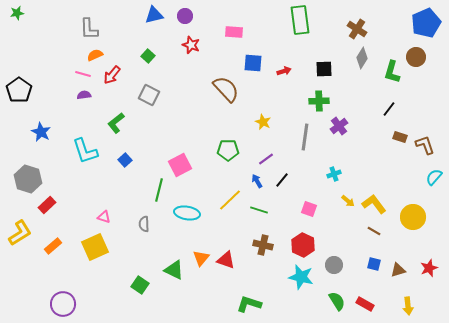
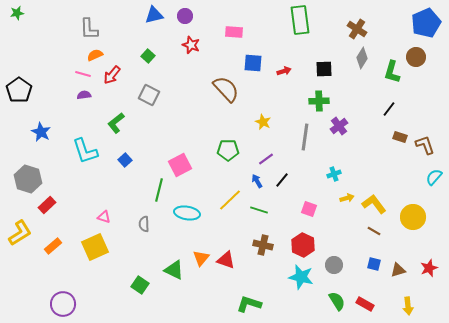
yellow arrow at (348, 201): moved 1 px left, 3 px up; rotated 56 degrees counterclockwise
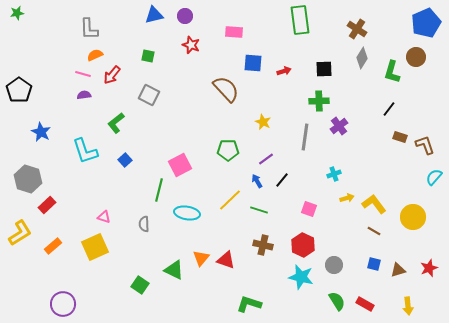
green square at (148, 56): rotated 32 degrees counterclockwise
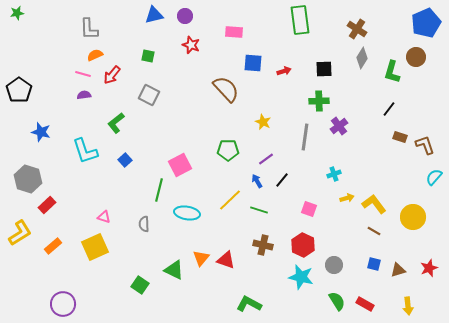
blue star at (41, 132): rotated 12 degrees counterclockwise
green L-shape at (249, 304): rotated 10 degrees clockwise
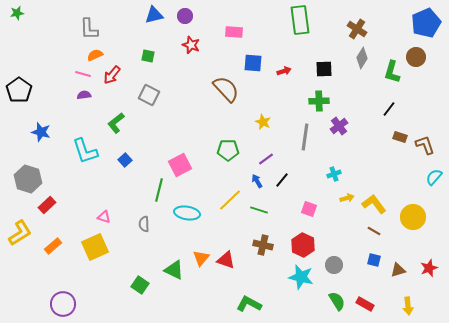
blue square at (374, 264): moved 4 px up
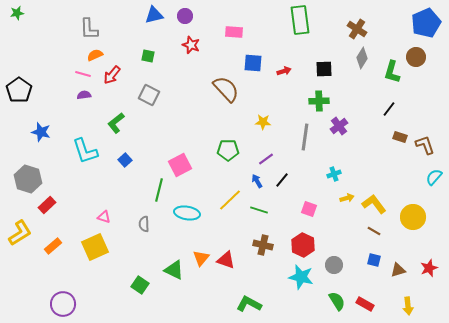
yellow star at (263, 122): rotated 21 degrees counterclockwise
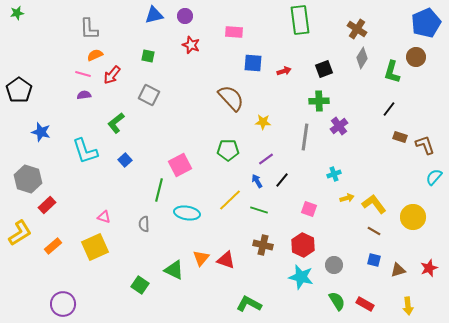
black square at (324, 69): rotated 18 degrees counterclockwise
brown semicircle at (226, 89): moved 5 px right, 9 px down
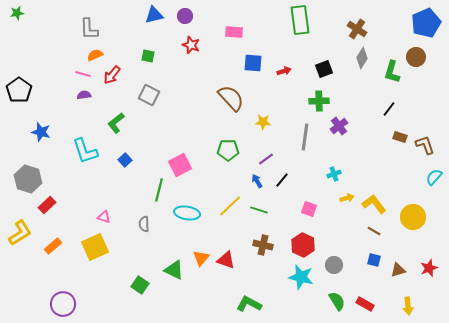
yellow line at (230, 200): moved 6 px down
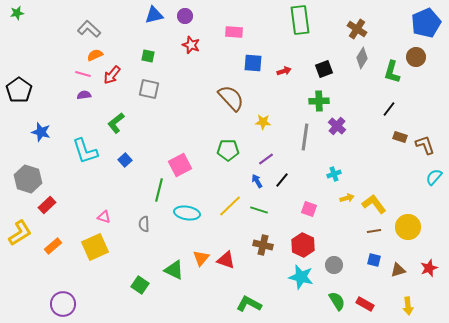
gray L-shape at (89, 29): rotated 135 degrees clockwise
gray square at (149, 95): moved 6 px up; rotated 15 degrees counterclockwise
purple cross at (339, 126): moved 2 px left; rotated 12 degrees counterclockwise
yellow circle at (413, 217): moved 5 px left, 10 px down
brown line at (374, 231): rotated 40 degrees counterclockwise
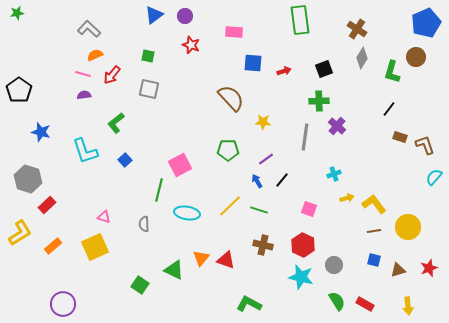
blue triangle at (154, 15): rotated 24 degrees counterclockwise
